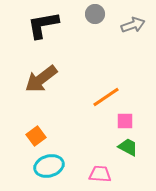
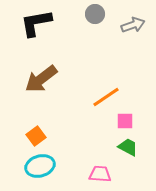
black L-shape: moved 7 px left, 2 px up
cyan ellipse: moved 9 px left
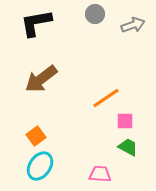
orange line: moved 1 px down
cyan ellipse: rotated 40 degrees counterclockwise
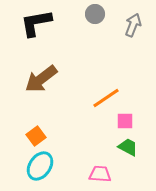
gray arrow: rotated 50 degrees counterclockwise
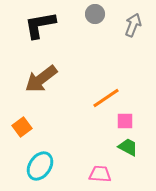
black L-shape: moved 4 px right, 2 px down
orange square: moved 14 px left, 9 px up
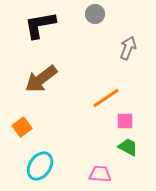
gray arrow: moved 5 px left, 23 px down
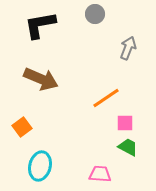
brown arrow: rotated 120 degrees counterclockwise
pink square: moved 2 px down
cyan ellipse: rotated 20 degrees counterclockwise
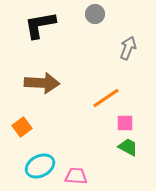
brown arrow: moved 1 px right, 4 px down; rotated 20 degrees counterclockwise
cyan ellipse: rotated 48 degrees clockwise
pink trapezoid: moved 24 px left, 2 px down
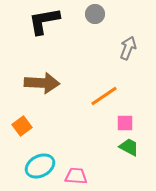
black L-shape: moved 4 px right, 4 px up
orange line: moved 2 px left, 2 px up
orange square: moved 1 px up
green trapezoid: moved 1 px right
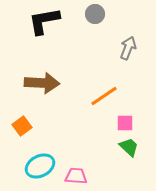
green trapezoid: rotated 15 degrees clockwise
